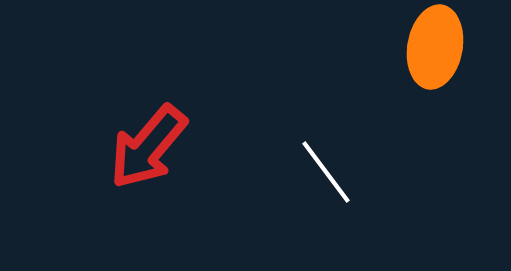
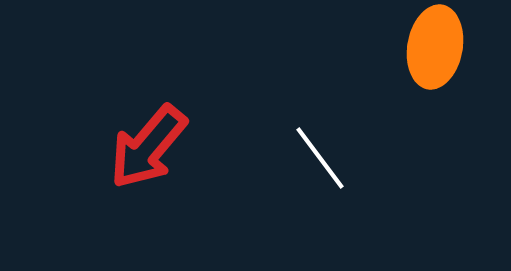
white line: moved 6 px left, 14 px up
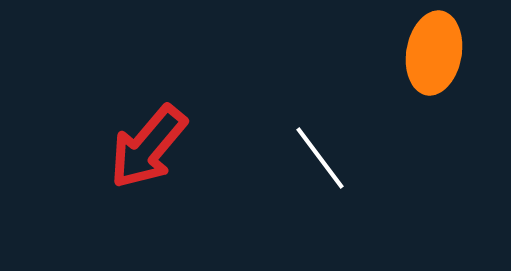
orange ellipse: moved 1 px left, 6 px down
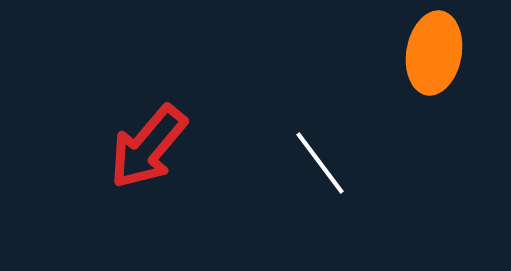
white line: moved 5 px down
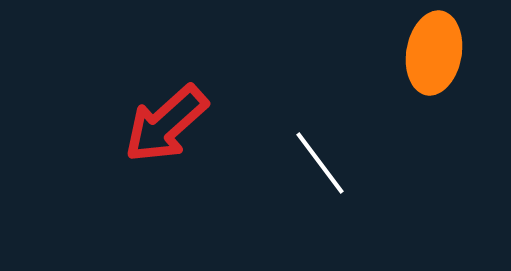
red arrow: moved 18 px right, 23 px up; rotated 8 degrees clockwise
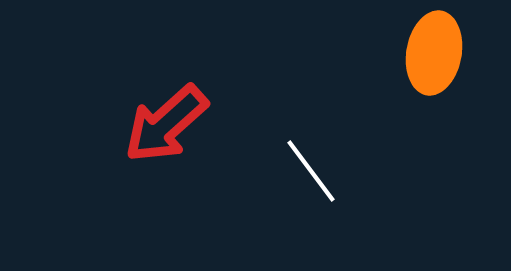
white line: moved 9 px left, 8 px down
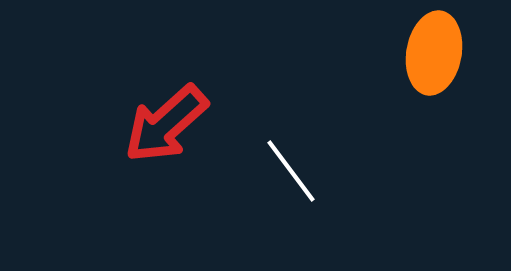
white line: moved 20 px left
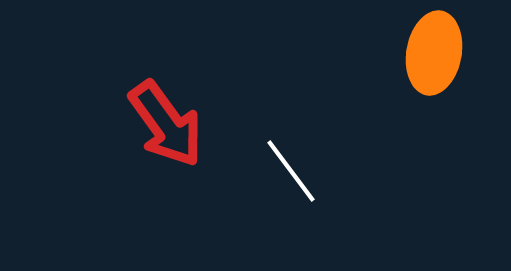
red arrow: rotated 84 degrees counterclockwise
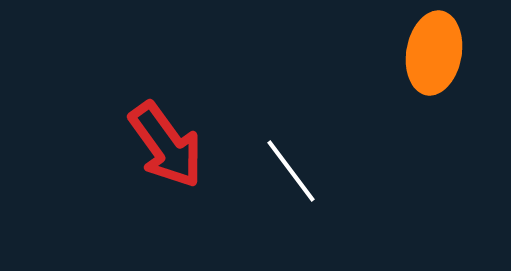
red arrow: moved 21 px down
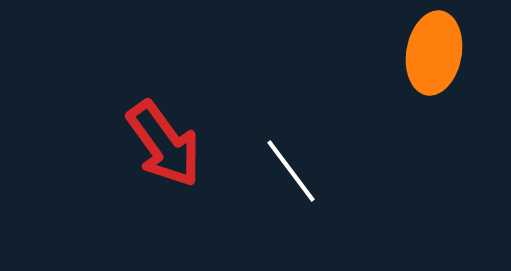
red arrow: moved 2 px left, 1 px up
